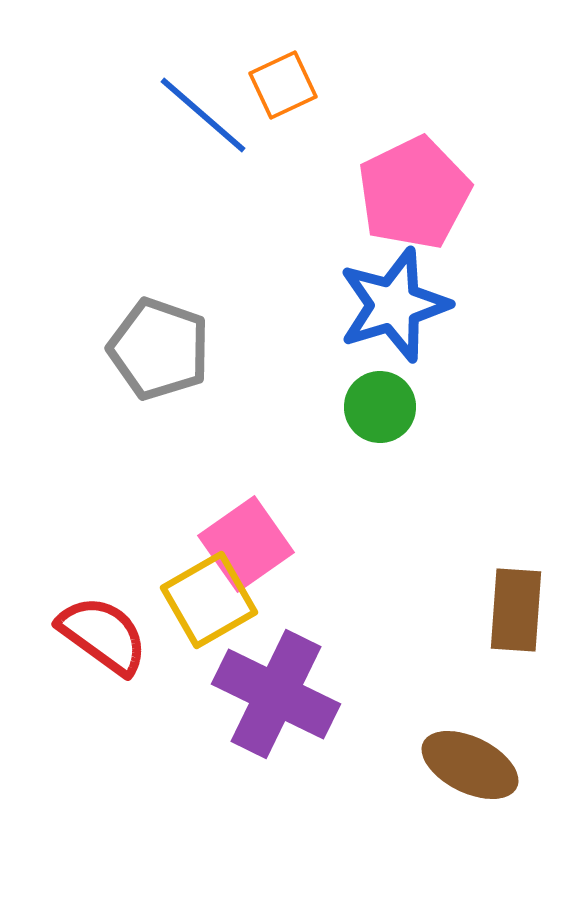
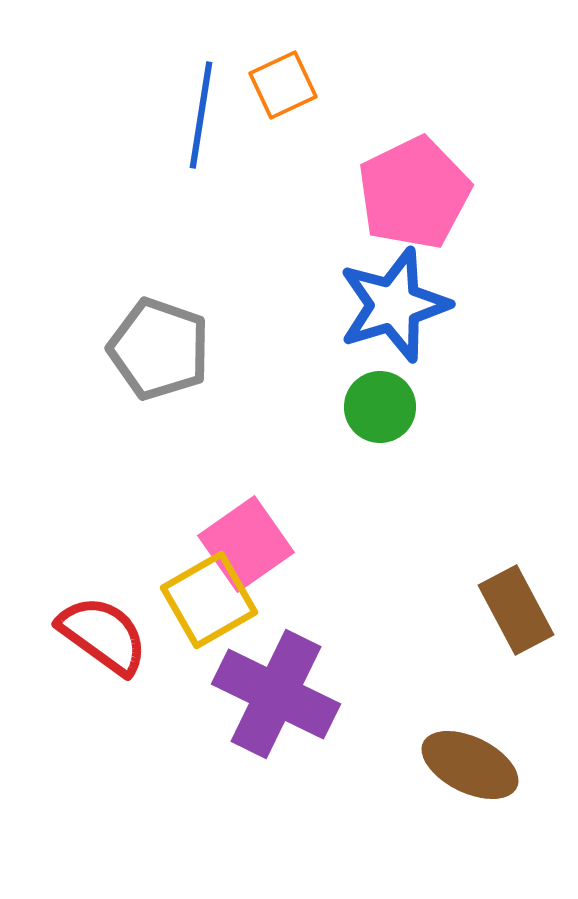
blue line: moved 2 px left; rotated 58 degrees clockwise
brown rectangle: rotated 32 degrees counterclockwise
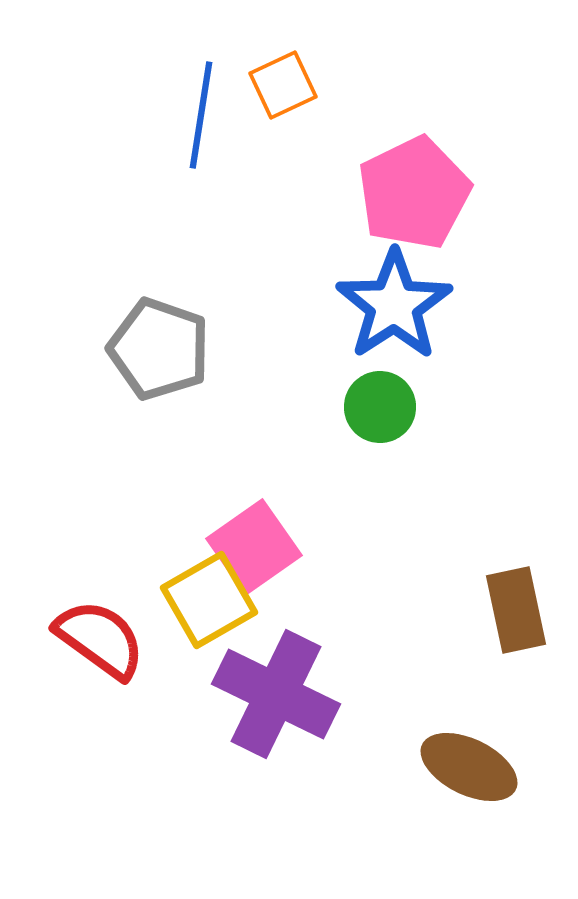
blue star: rotated 16 degrees counterclockwise
pink square: moved 8 px right, 3 px down
brown rectangle: rotated 16 degrees clockwise
red semicircle: moved 3 px left, 4 px down
brown ellipse: moved 1 px left, 2 px down
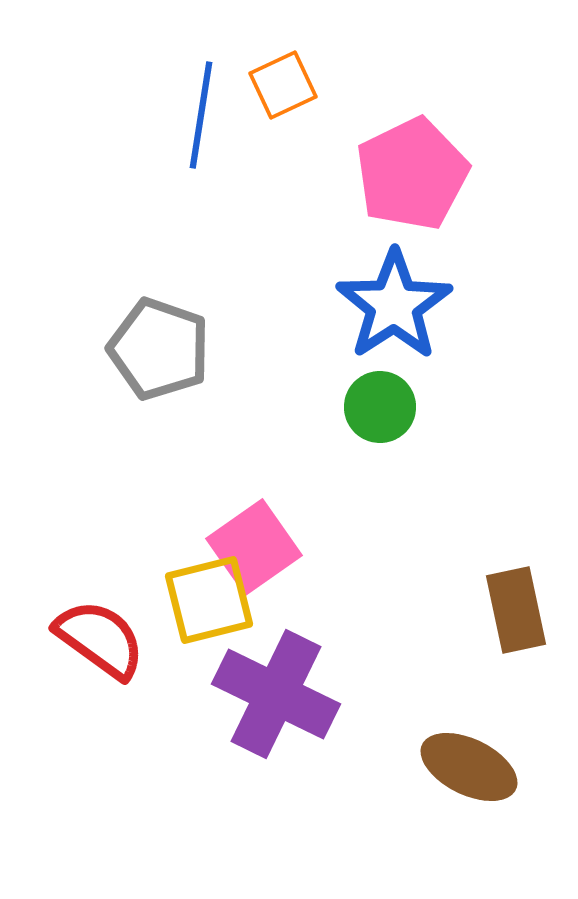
pink pentagon: moved 2 px left, 19 px up
yellow square: rotated 16 degrees clockwise
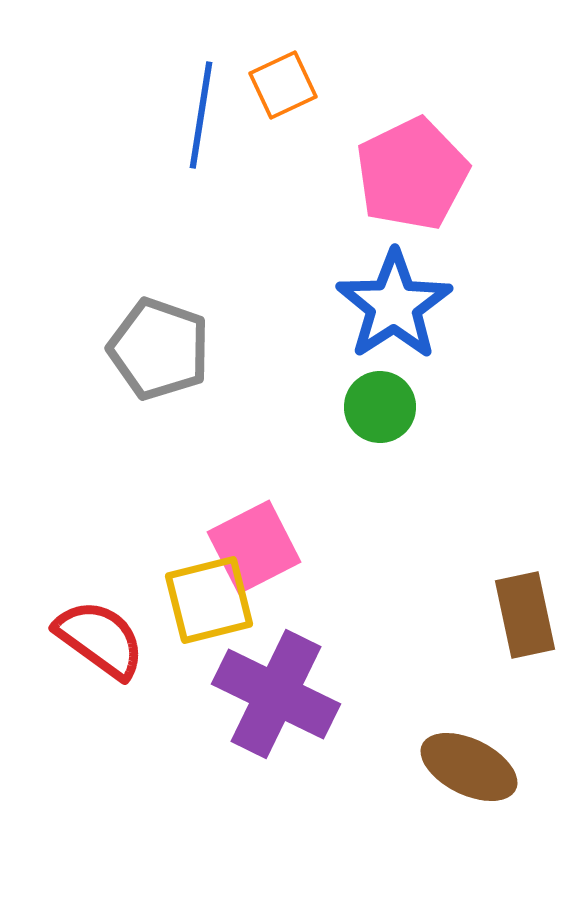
pink square: rotated 8 degrees clockwise
brown rectangle: moved 9 px right, 5 px down
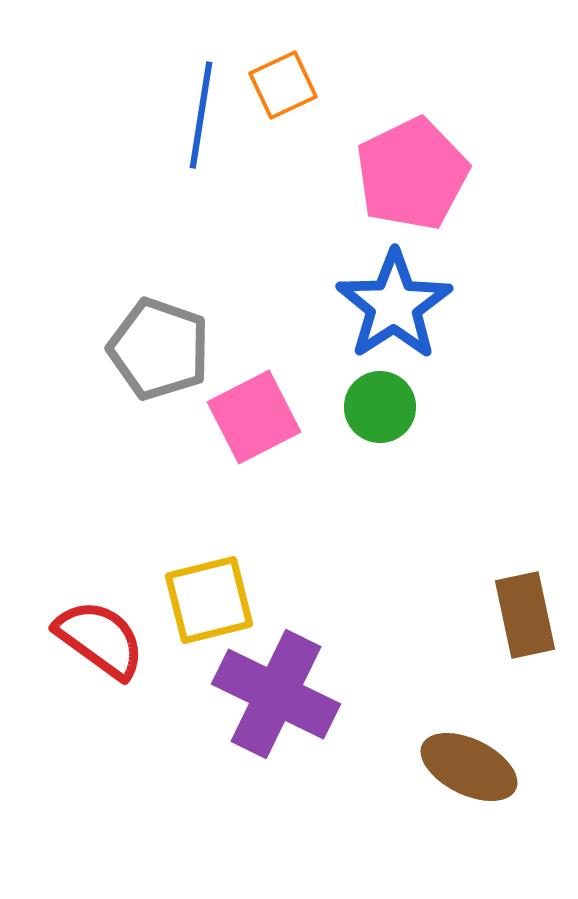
pink square: moved 130 px up
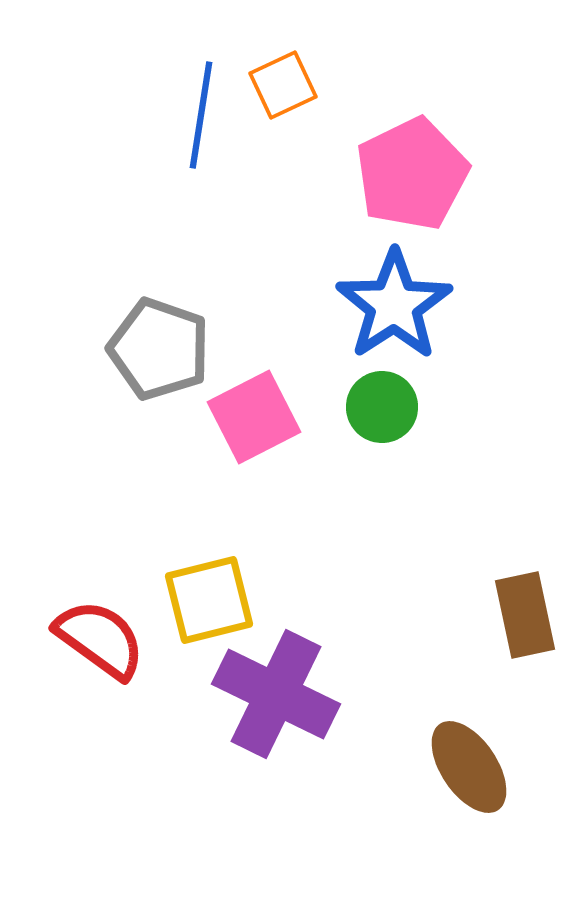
green circle: moved 2 px right
brown ellipse: rotated 30 degrees clockwise
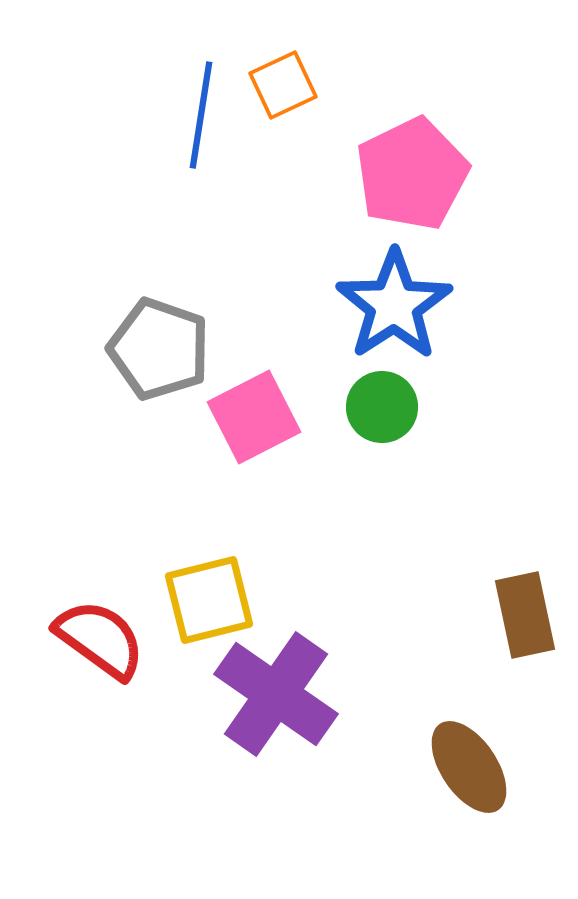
purple cross: rotated 9 degrees clockwise
